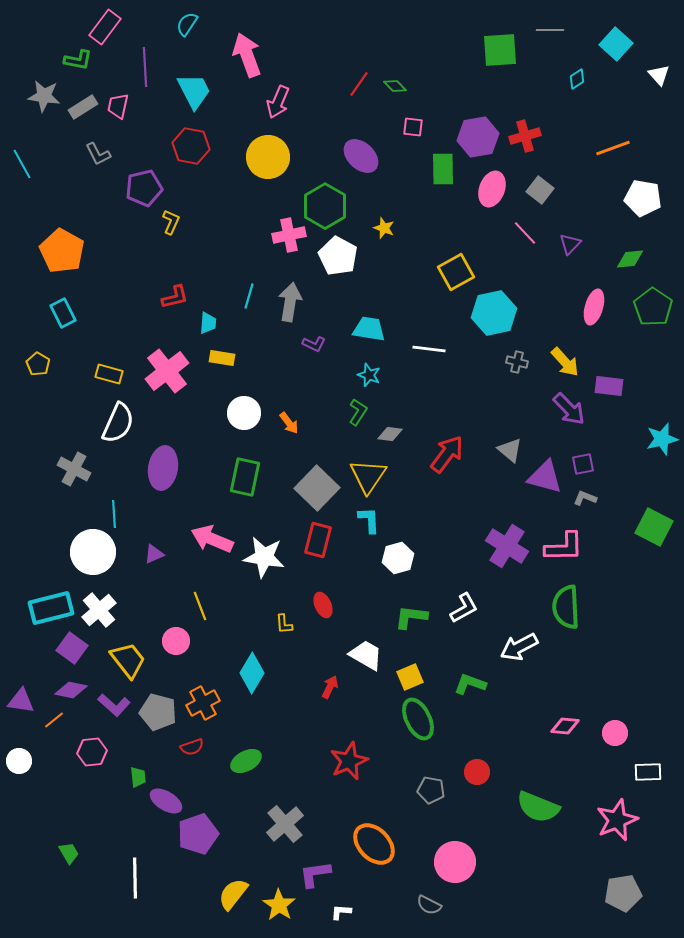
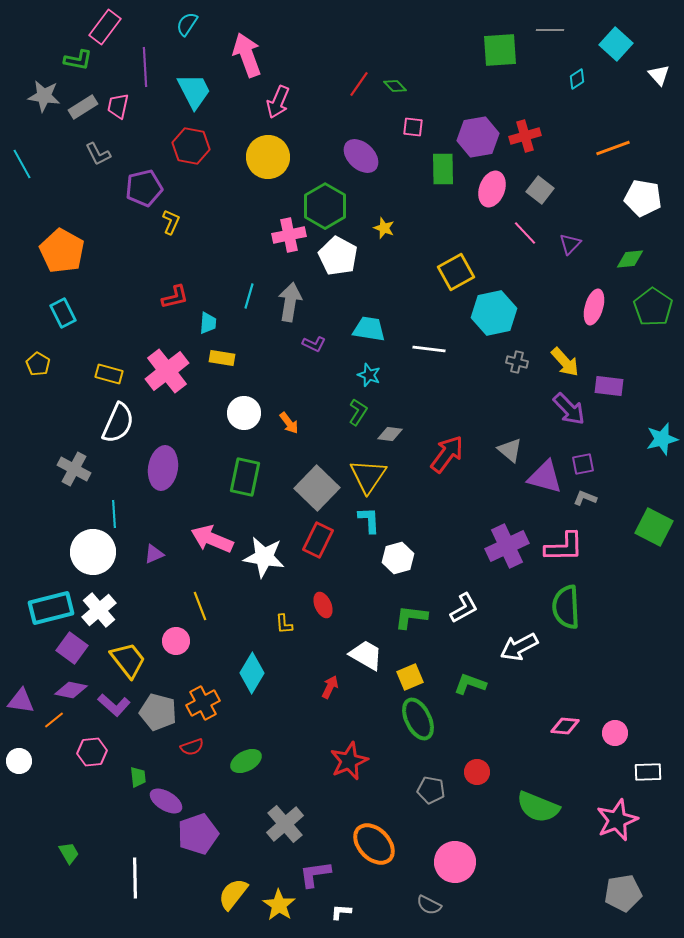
red rectangle at (318, 540): rotated 12 degrees clockwise
purple cross at (507, 546): rotated 33 degrees clockwise
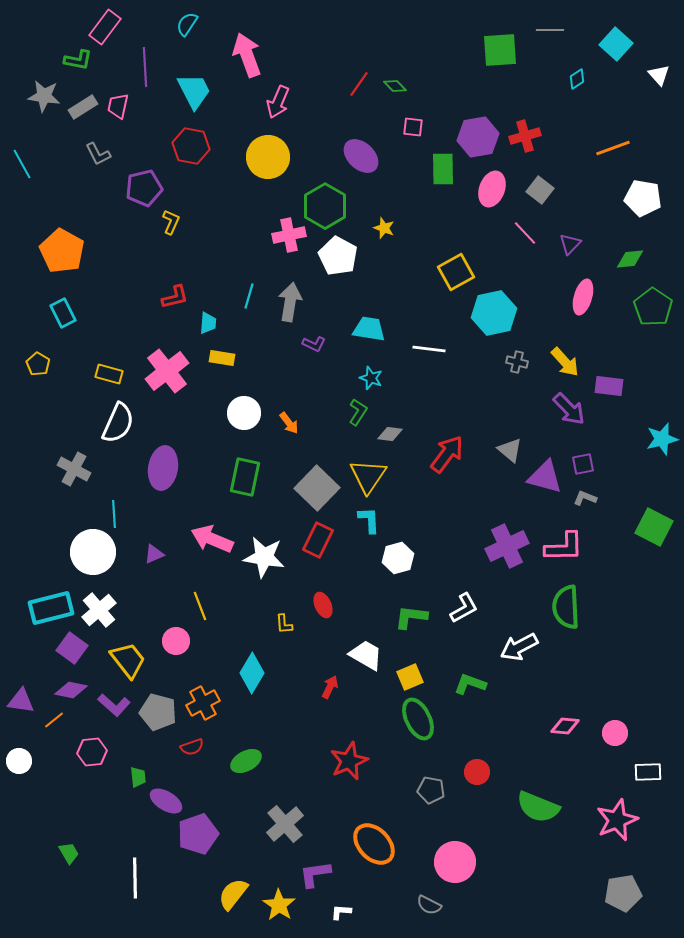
pink ellipse at (594, 307): moved 11 px left, 10 px up
cyan star at (369, 375): moved 2 px right, 3 px down
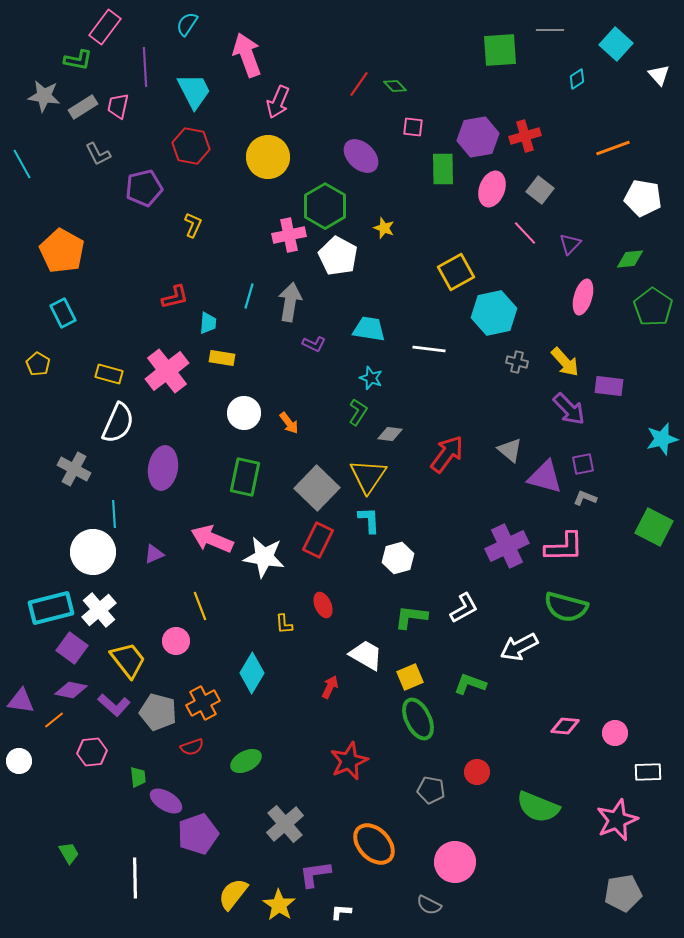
yellow L-shape at (171, 222): moved 22 px right, 3 px down
green semicircle at (566, 607): rotated 72 degrees counterclockwise
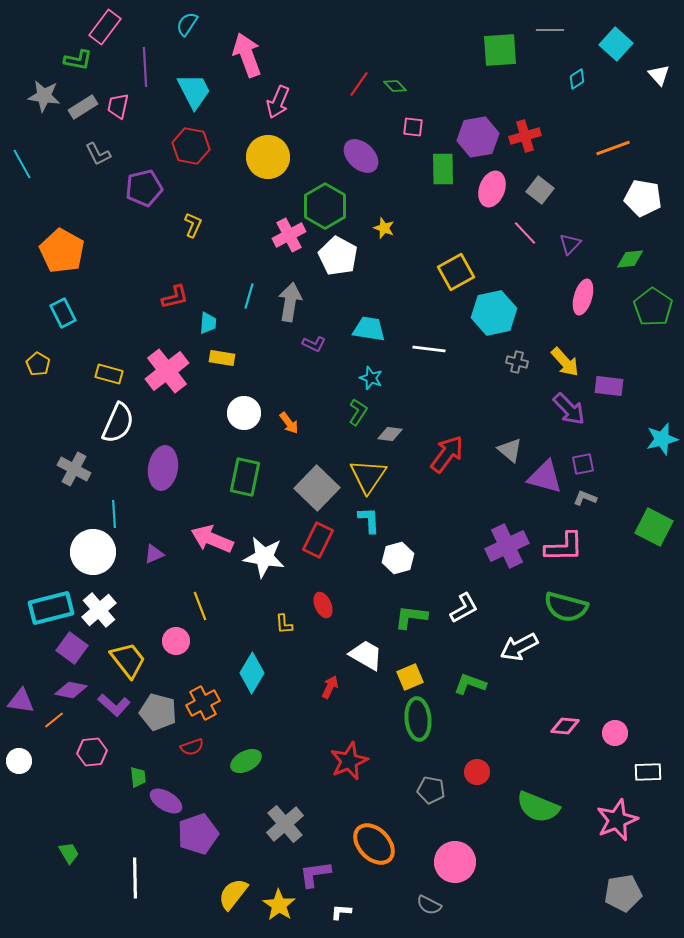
pink cross at (289, 235): rotated 16 degrees counterclockwise
green ellipse at (418, 719): rotated 21 degrees clockwise
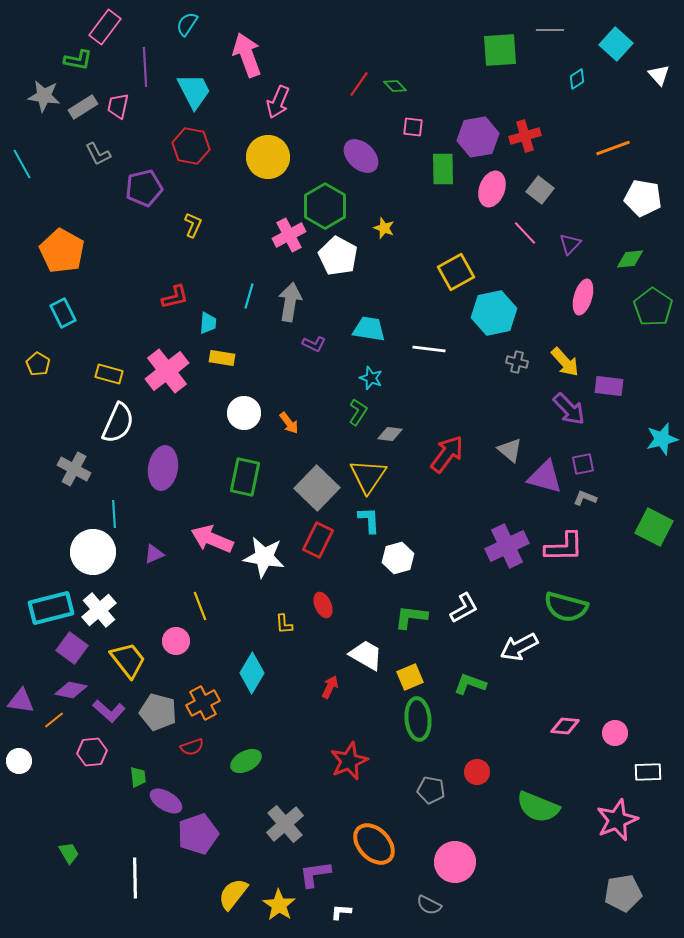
purple L-shape at (114, 705): moved 5 px left, 6 px down
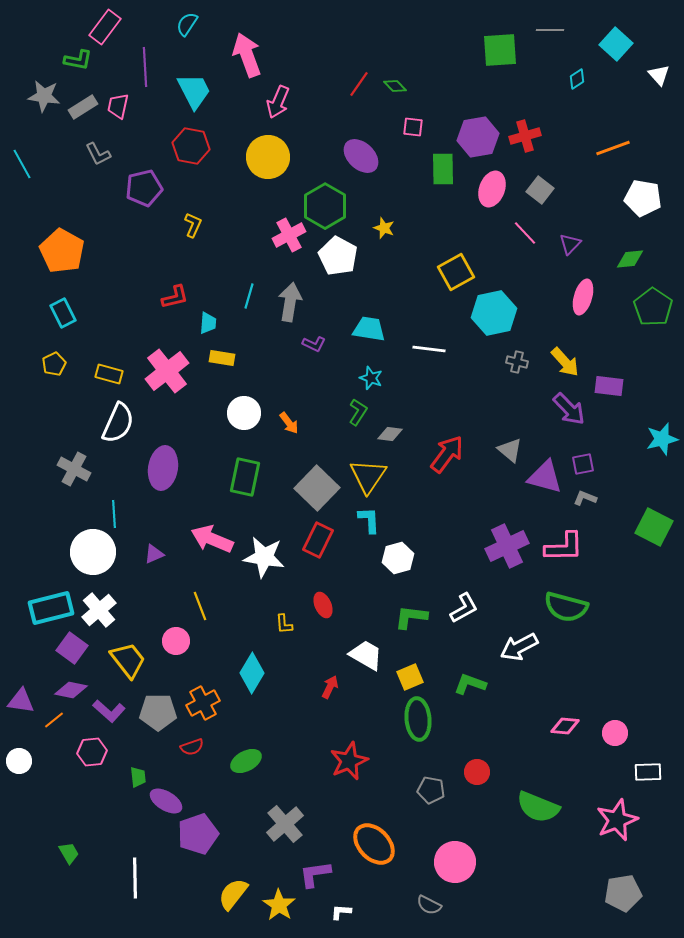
yellow pentagon at (38, 364): moved 16 px right; rotated 15 degrees clockwise
gray pentagon at (158, 712): rotated 15 degrees counterclockwise
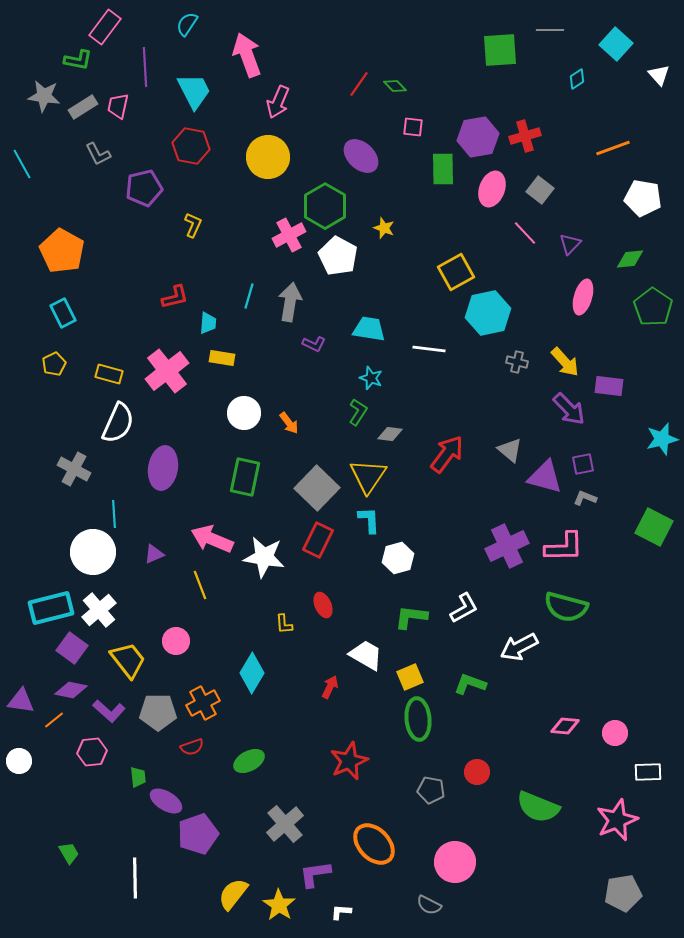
cyan hexagon at (494, 313): moved 6 px left
yellow line at (200, 606): moved 21 px up
green ellipse at (246, 761): moved 3 px right
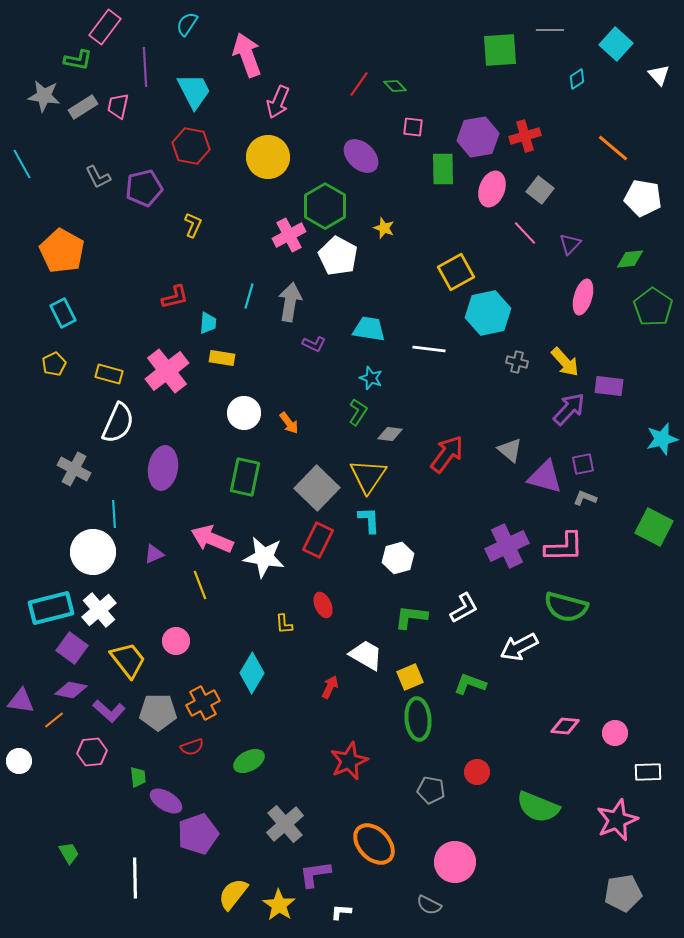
orange line at (613, 148): rotated 60 degrees clockwise
gray L-shape at (98, 154): moved 23 px down
purple arrow at (569, 409): rotated 93 degrees counterclockwise
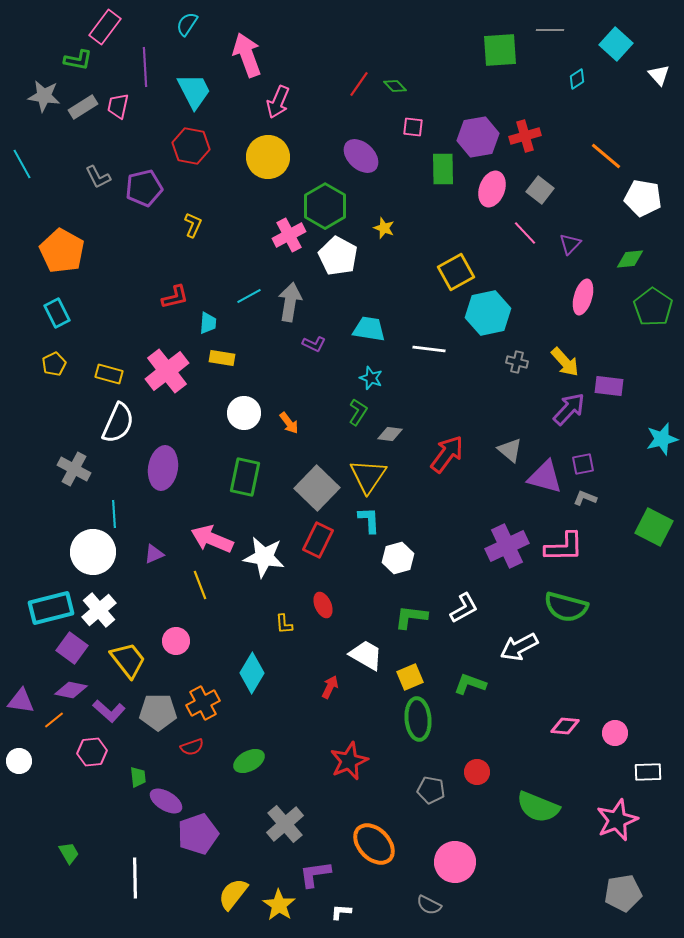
orange line at (613, 148): moved 7 px left, 8 px down
cyan line at (249, 296): rotated 45 degrees clockwise
cyan rectangle at (63, 313): moved 6 px left
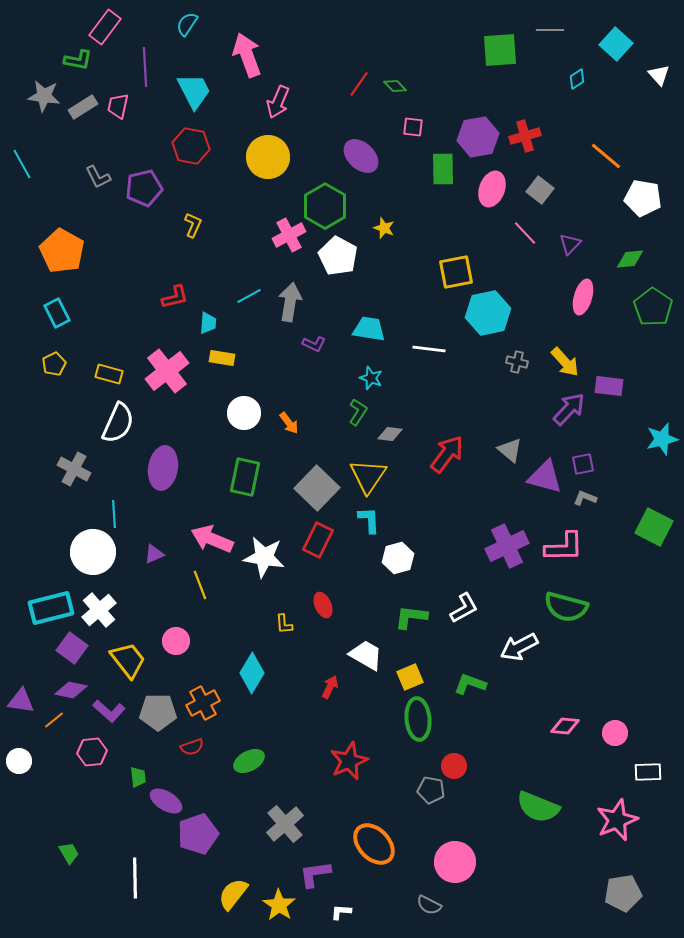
yellow square at (456, 272): rotated 18 degrees clockwise
red circle at (477, 772): moved 23 px left, 6 px up
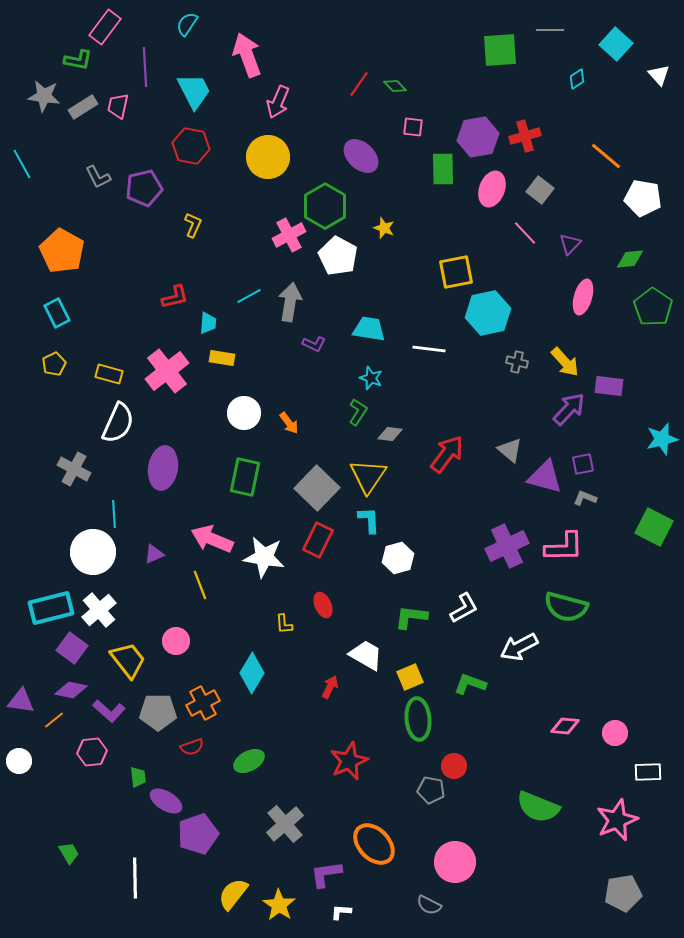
purple L-shape at (315, 874): moved 11 px right
